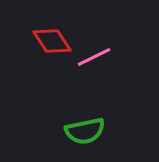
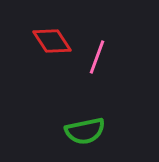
pink line: moved 3 px right; rotated 44 degrees counterclockwise
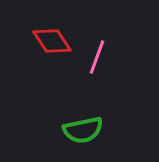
green semicircle: moved 2 px left, 1 px up
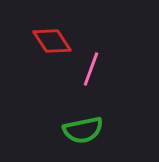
pink line: moved 6 px left, 12 px down
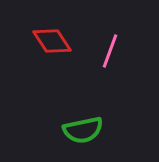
pink line: moved 19 px right, 18 px up
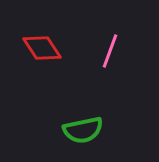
red diamond: moved 10 px left, 7 px down
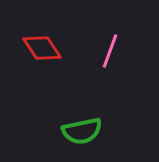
green semicircle: moved 1 px left, 1 px down
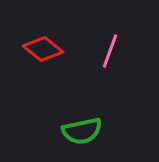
red diamond: moved 1 px right, 1 px down; rotated 18 degrees counterclockwise
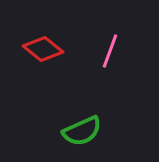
green semicircle: rotated 12 degrees counterclockwise
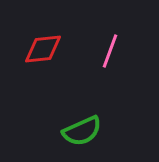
red diamond: rotated 45 degrees counterclockwise
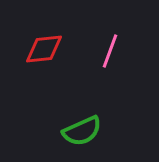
red diamond: moved 1 px right
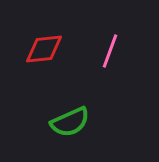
green semicircle: moved 12 px left, 9 px up
